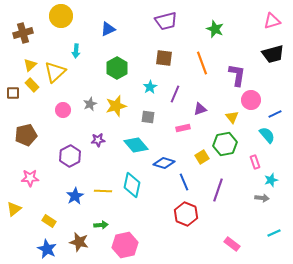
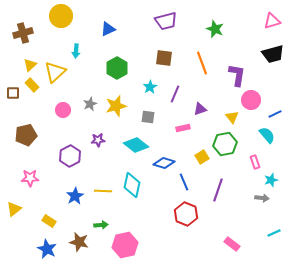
cyan diamond at (136, 145): rotated 10 degrees counterclockwise
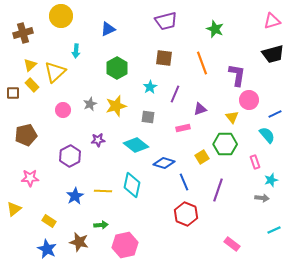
pink circle at (251, 100): moved 2 px left
green hexagon at (225, 144): rotated 10 degrees clockwise
cyan line at (274, 233): moved 3 px up
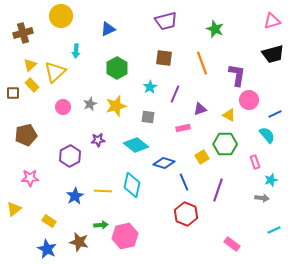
pink circle at (63, 110): moved 3 px up
yellow triangle at (232, 117): moved 3 px left, 2 px up; rotated 24 degrees counterclockwise
pink hexagon at (125, 245): moved 9 px up
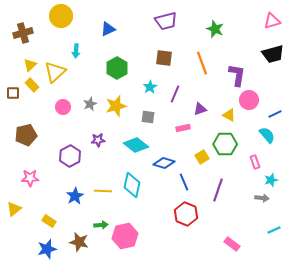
blue star at (47, 249): rotated 30 degrees clockwise
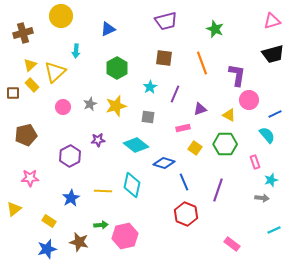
yellow square at (202, 157): moved 7 px left, 9 px up; rotated 24 degrees counterclockwise
blue star at (75, 196): moved 4 px left, 2 px down
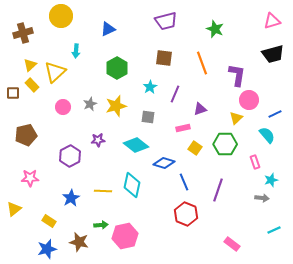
yellow triangle at (229, 115): moved 7 px right, 3 px down; rotated 48 degrees clockwise
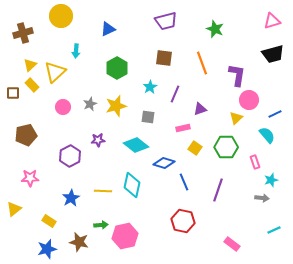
green hexagon at (225, 144): moved 1 px right, 3 px down
red hexagon at (186, 214): moved 3 px left, 7 px down; rotated 10 degrees counterclockwise
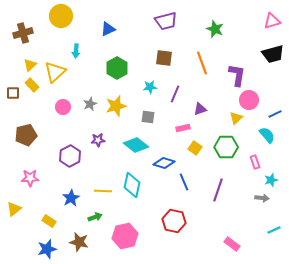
cyan star at (150, 87): rotated 24 degrees clockwise
red hexagon at (183, 221): moved 9 px left
green arrow at (101, 225): moved 6 px left, 8 px up; rotated 16 degrees counterclockwise
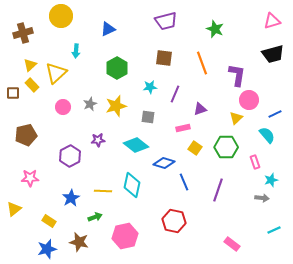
yellow triangle at (55, 72): moved 1 px right, 1 px down
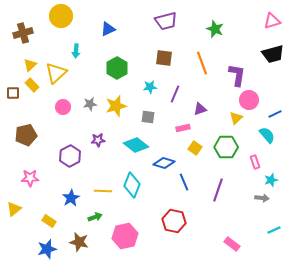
gray star at (90, 104): rotated 16 degrees clockwise
cyan diamond at (132, 185): rotated 10 degrees clockwise
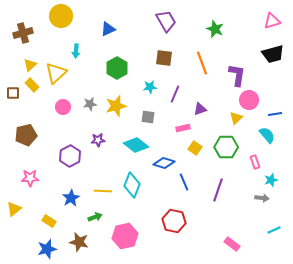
purple trapezoid at (166, 21): rotated 105 degrees counterclockwise
blue line at (275, 114): rotated 16 degrees clockwise
